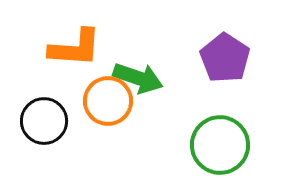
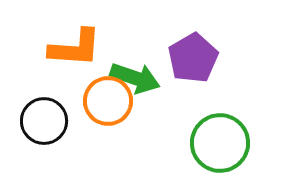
purple pentagon: moved 32 px left; rotated 9 degrees clockwise
green arrow: moved 3 px left
green circle: moved 2 px up
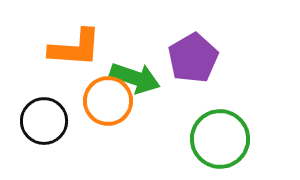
green circle: moved 4 px up
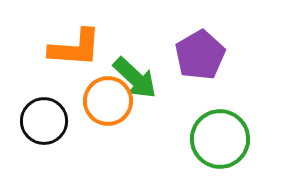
purple pentagon: moved 7 px right, 3 px up
green arrow: rotated 24 degrees clockwise
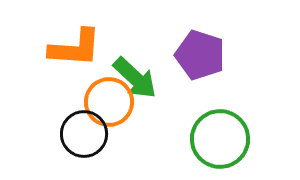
purple pentagon: rotated 24 degrees counterclockwise
orange circle: moved 1 px right, 1 px down
black circle: moved 40 px right, 13 px down
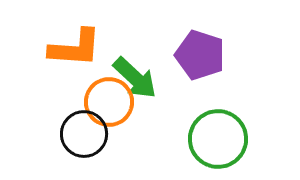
green circle: moved 2 px left
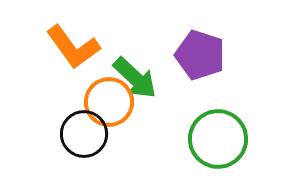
orange L-shape: moved 2 px left, 1 px up; rotated 50 degrees clockwise
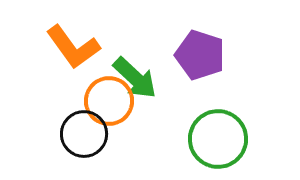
orange circle: moved 1 px up
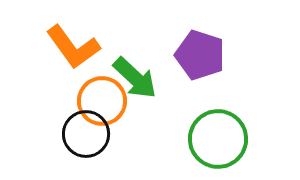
orange circle: moved 7 px left
black circle: moved 2 px right
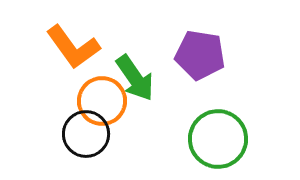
purple pentagon: rotated 9 degrees counterclockwise
green arrow: rotated 12 degrees clockwise
